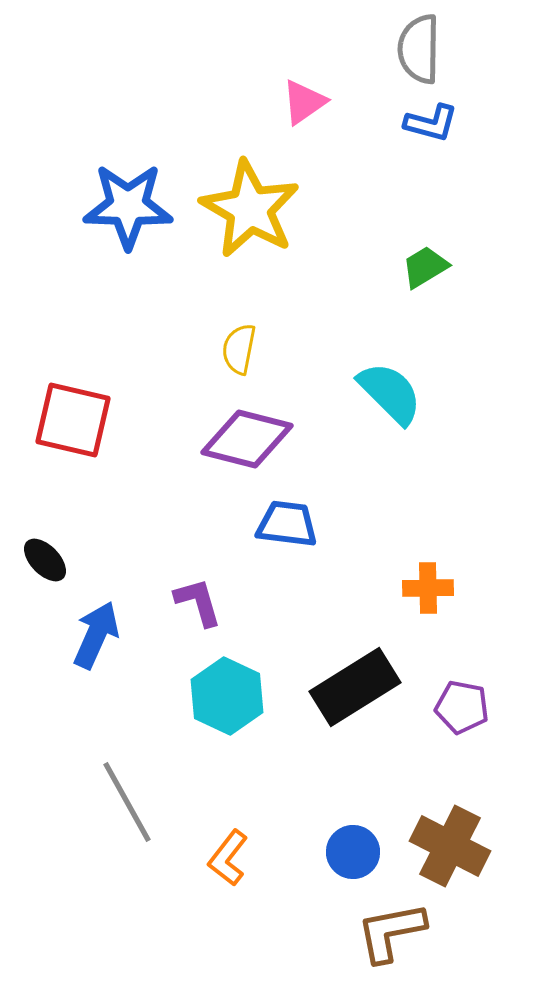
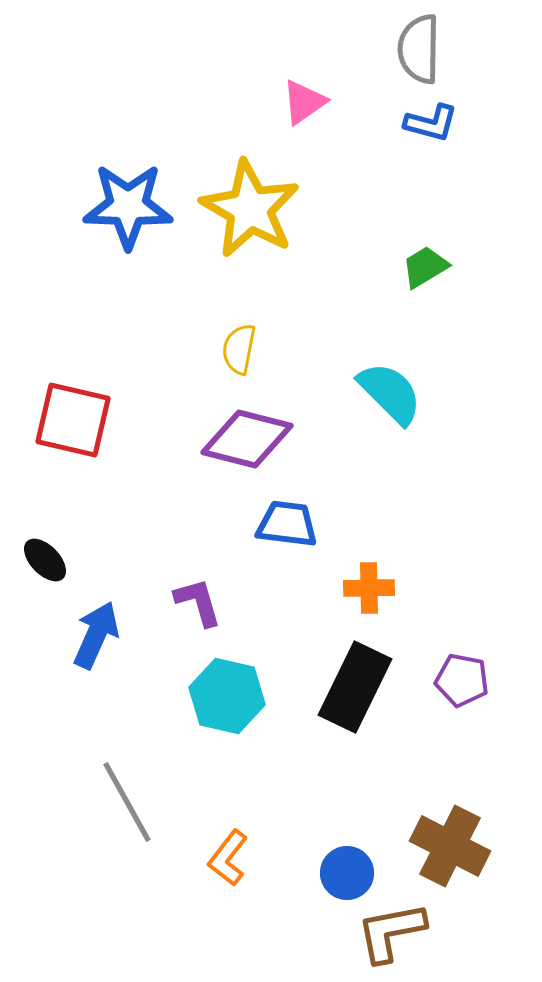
orange cross: moved 59 px left
black rectangle: rotated 32 degrees counterclockwise
cyan hexagon: rotated 12 degrees counterclockwise
purple pentagon: moved 27 px up
blue circle: moved 6 px left, 21 px down
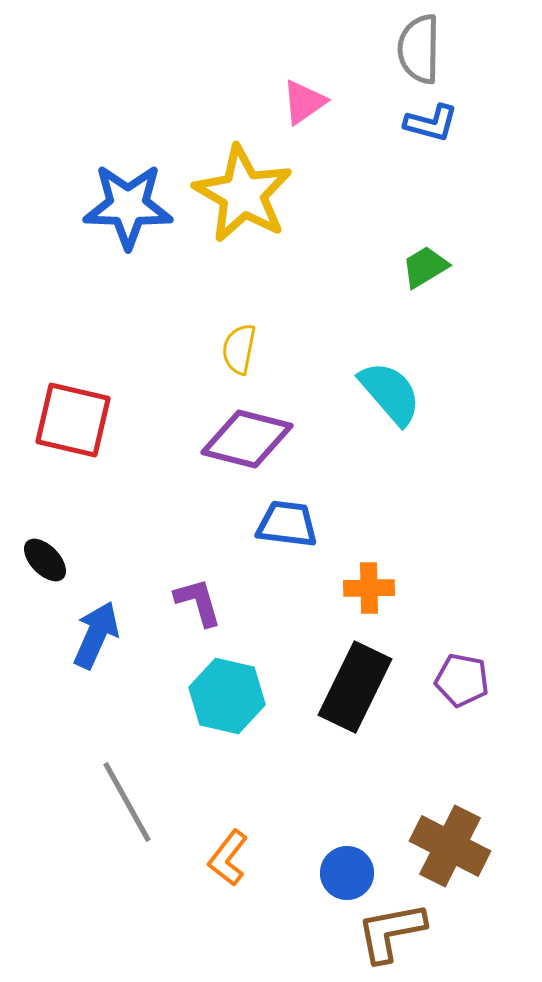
yellow star: moved 7 px left, 15 px up
cyan semicircle: rotated 4 degrees clockwise
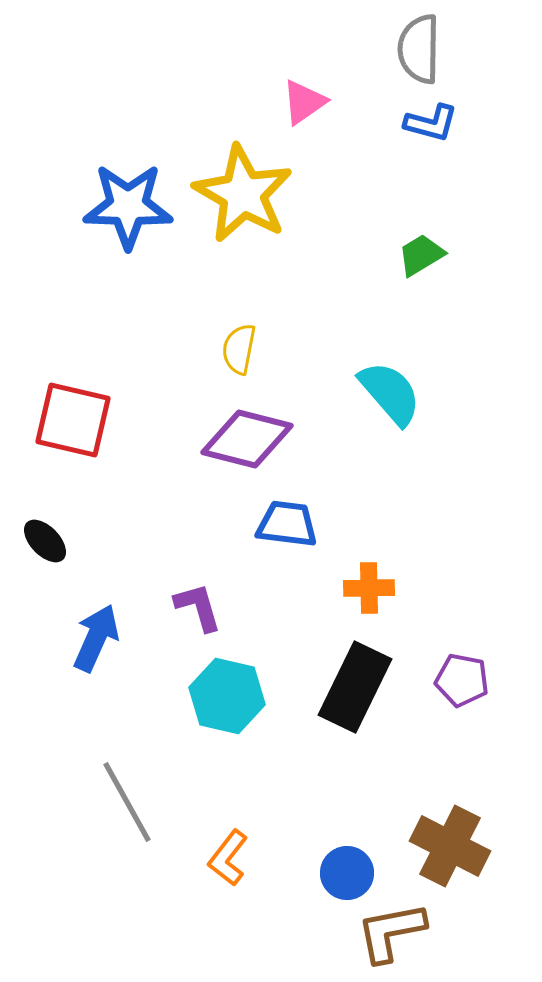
green trapezoid: moved 4 px left, 12 px up
black ellipse: moved 19 px up
purple L-shape: moved 5 px down
blue arrow: moved 3 px down
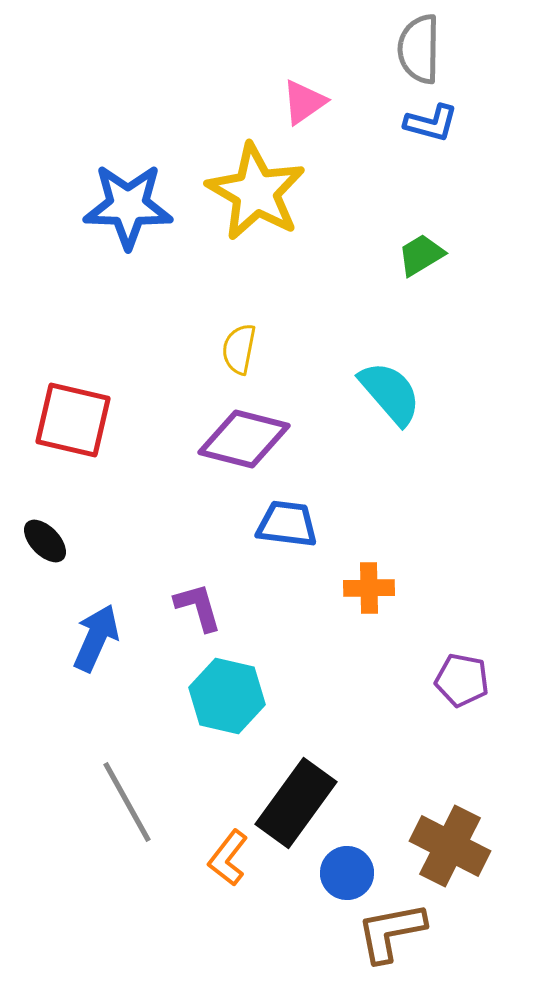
yellow star: moved 13 px right, 2 px up
purple diamond: moved 3 px left
black rectangle: moved 59 px left, 116 px down; rotated 10 degrees clockwise
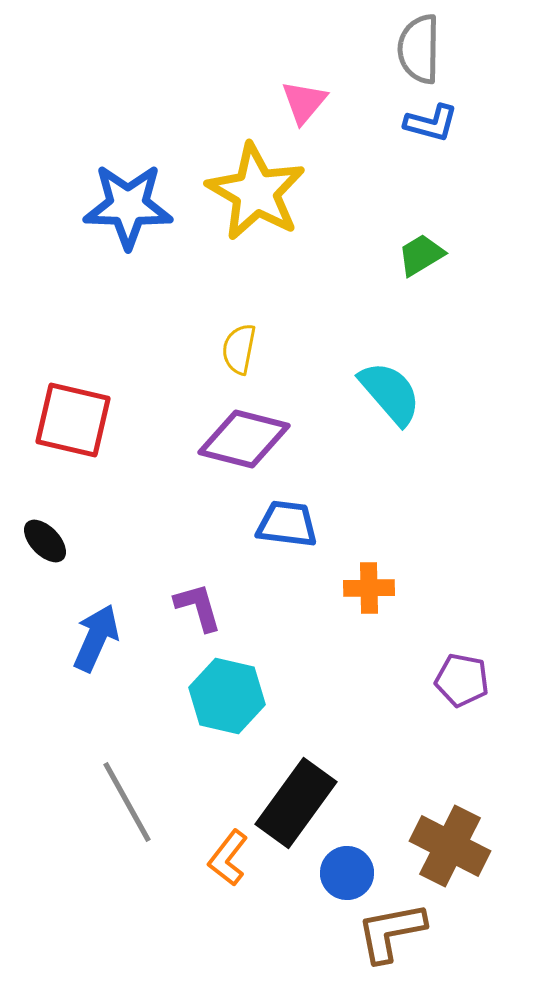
pink triangle: rotated 15 degrees counterclockwise
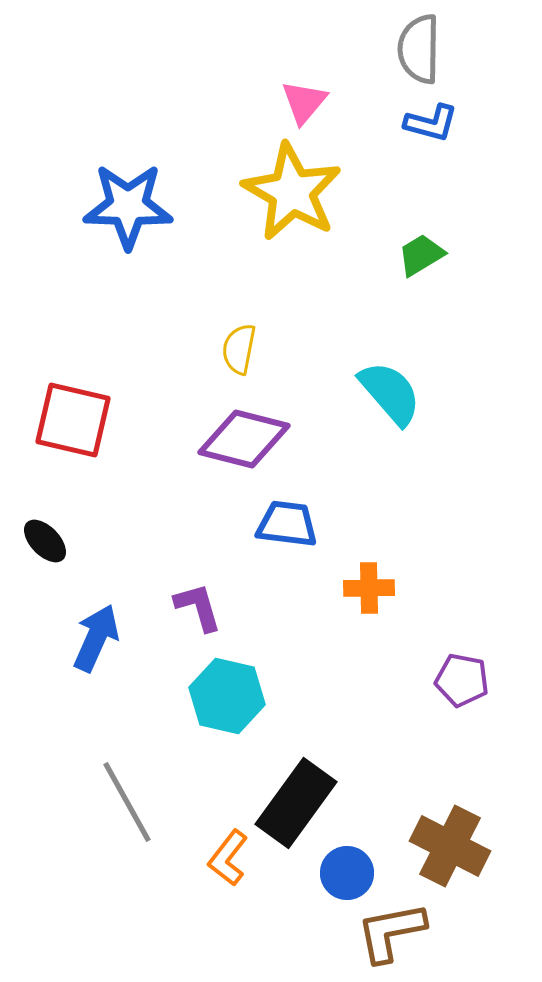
yellow star: moved 36 px right
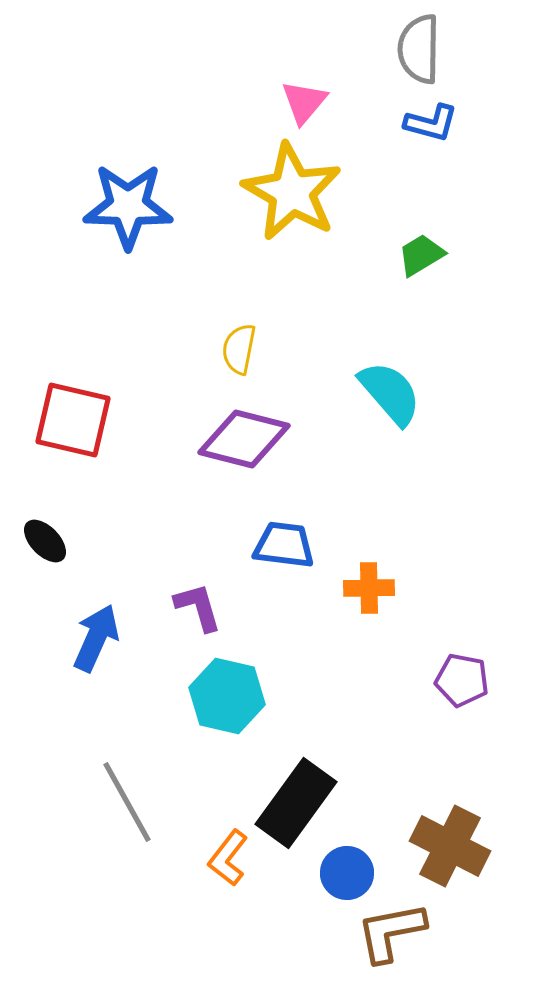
blue trapezoid: moved 3 px left, 21 px down
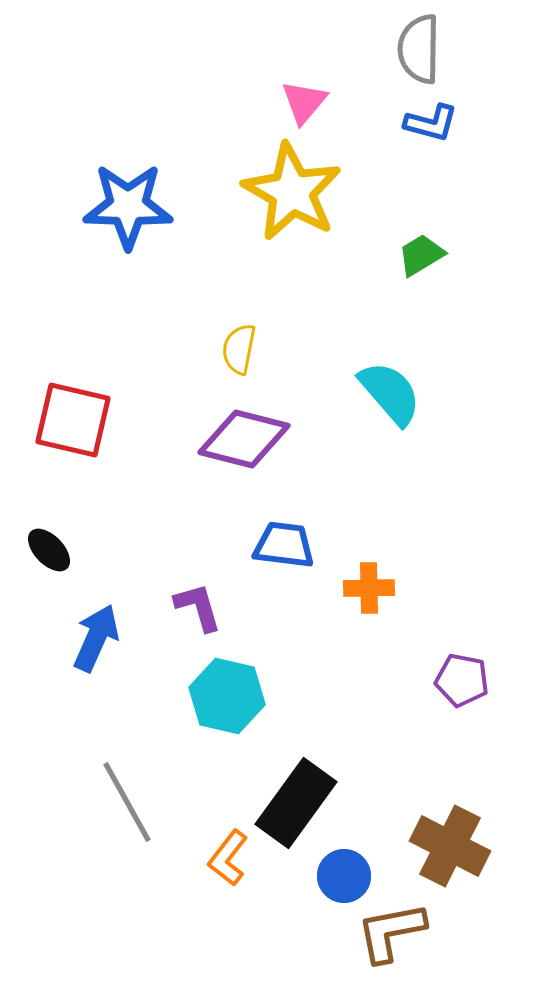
black ellipse: moved 4 px right, 9 px down
blue circle: moved 3 px left, 3 px down
